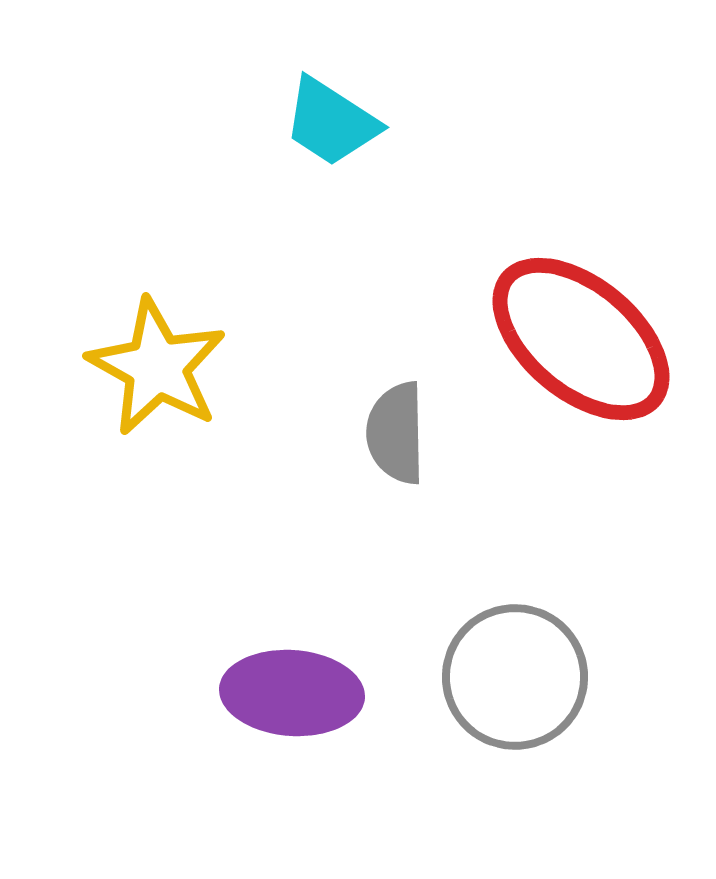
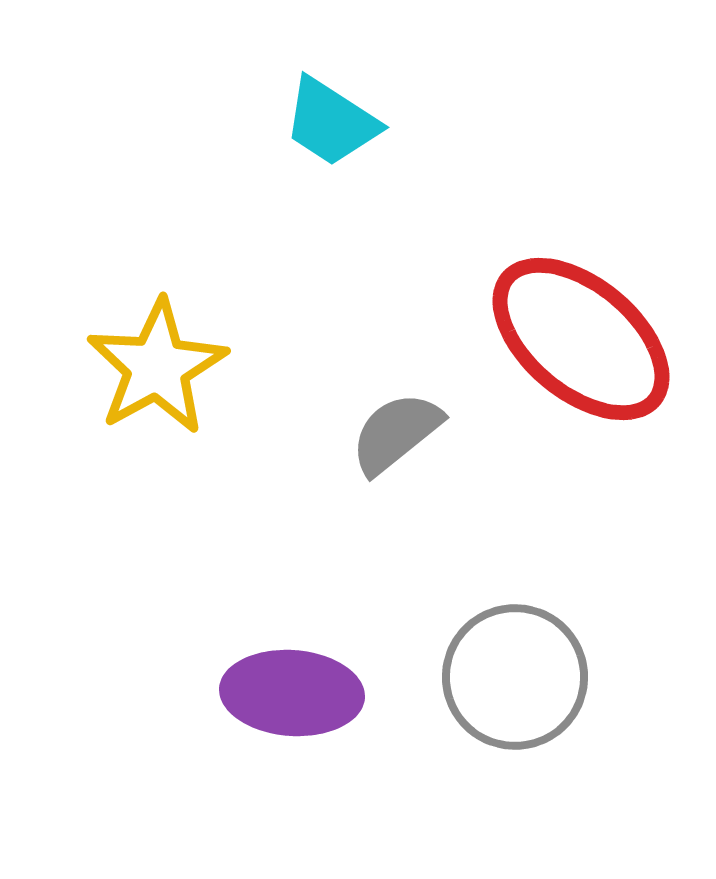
yellow star: rotated 14 degrees clockwise
gray semicircle: rotated 52 degrees clockwise
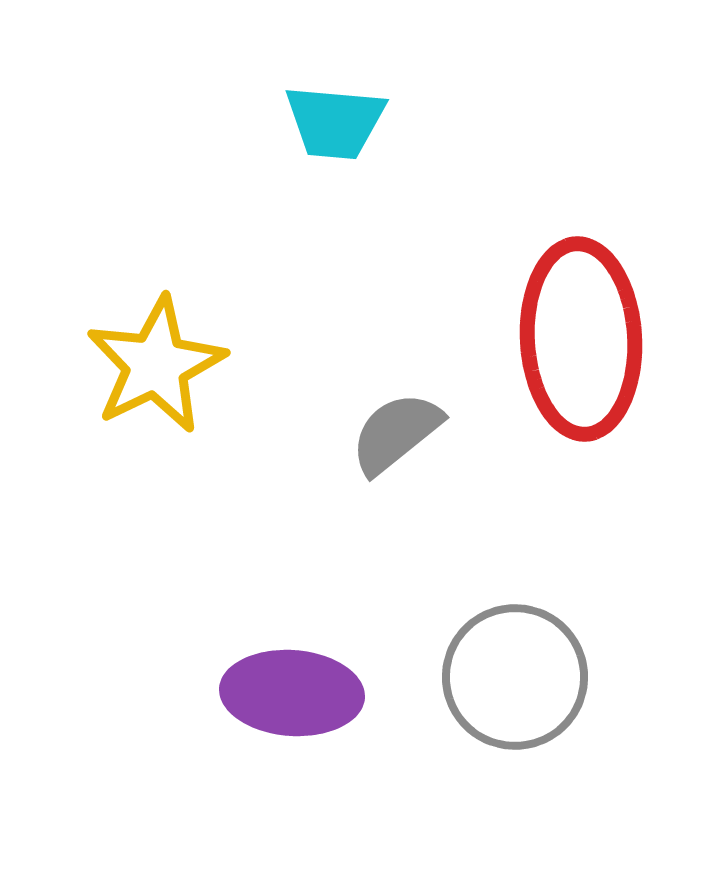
cyan trapezoid: moved 4 px right; rotated 28 degrees counterclockwise
red ellipse: rotated 47 degrees clockwise
yellow star: moved 1 px left, 2 px up; rotated 3 degrees clockwise
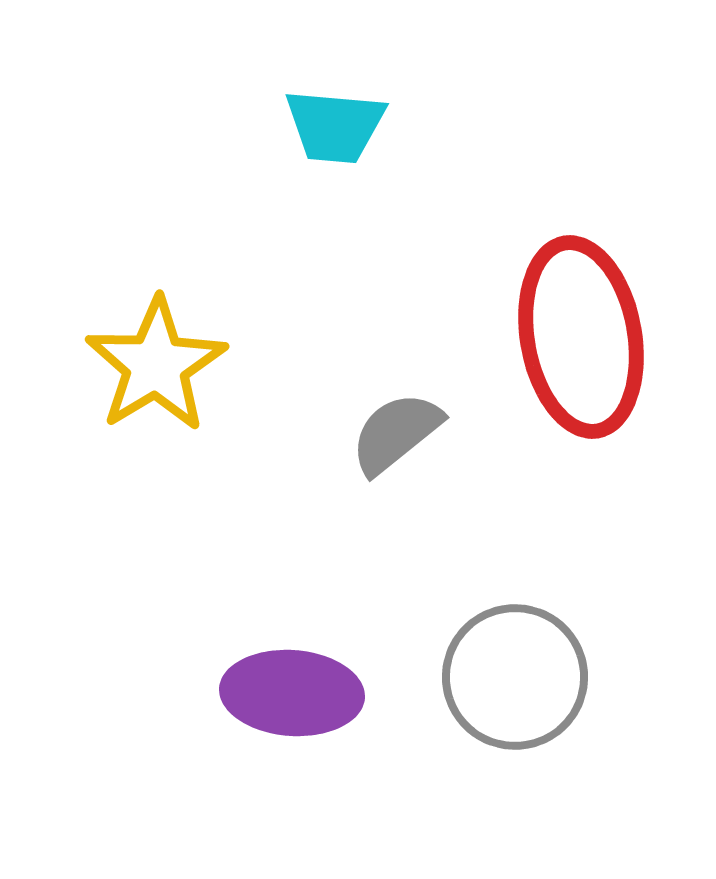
cyan trapezoid: moved 4 px down
red ellipse: moved 2 px up; rotated 7 degrees counterclockwise
yellow star: rotated 5 degrees counterclockwise
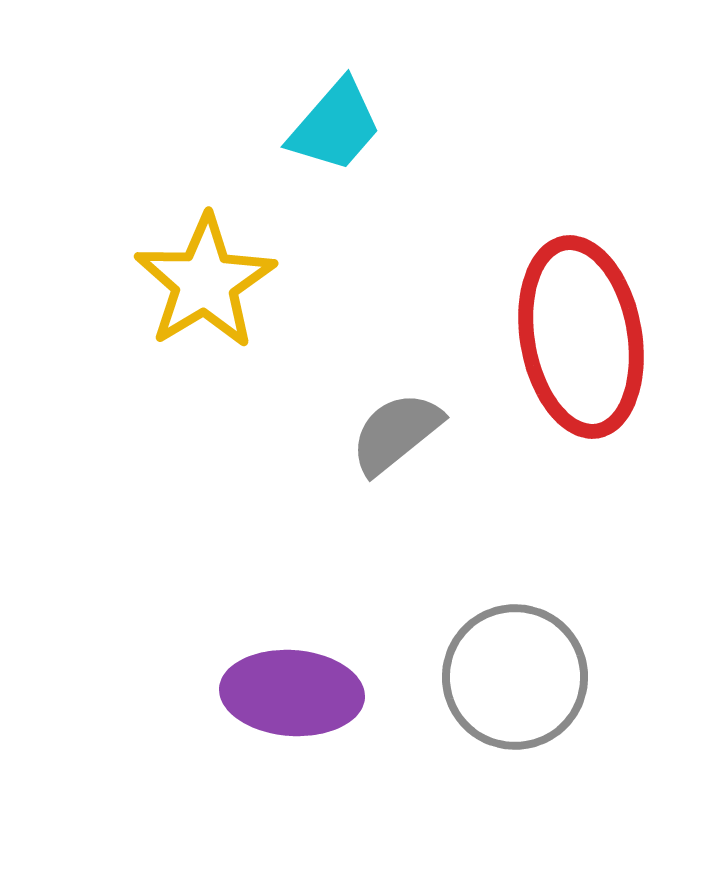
cyan trapezoid: rotated 54 degrees counterclockwise
yellow star: moved 49 px right, 83 px up
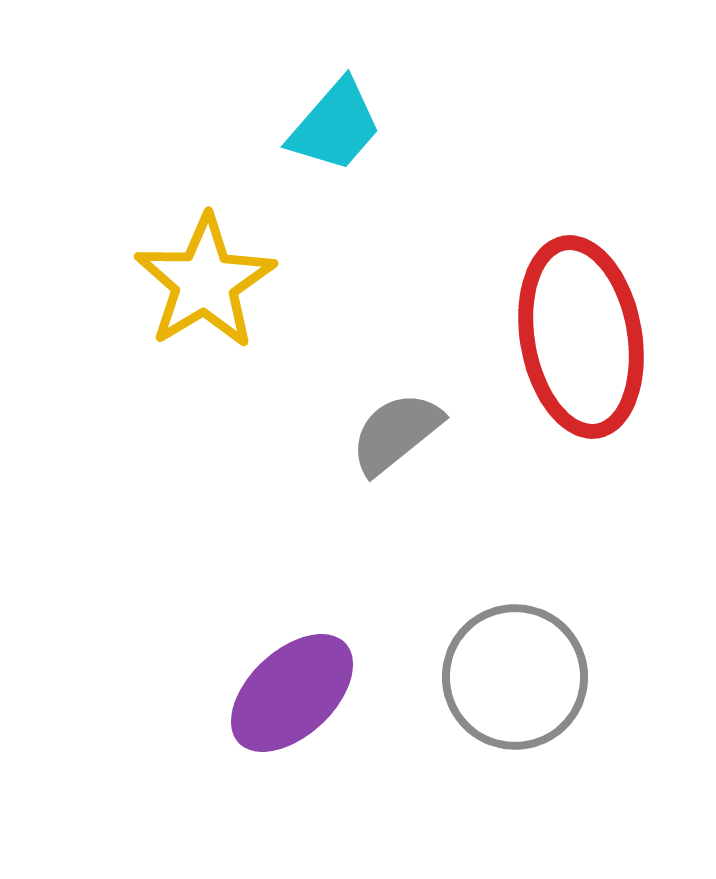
purple ellipse: rotated 47 degrees counterclockwise
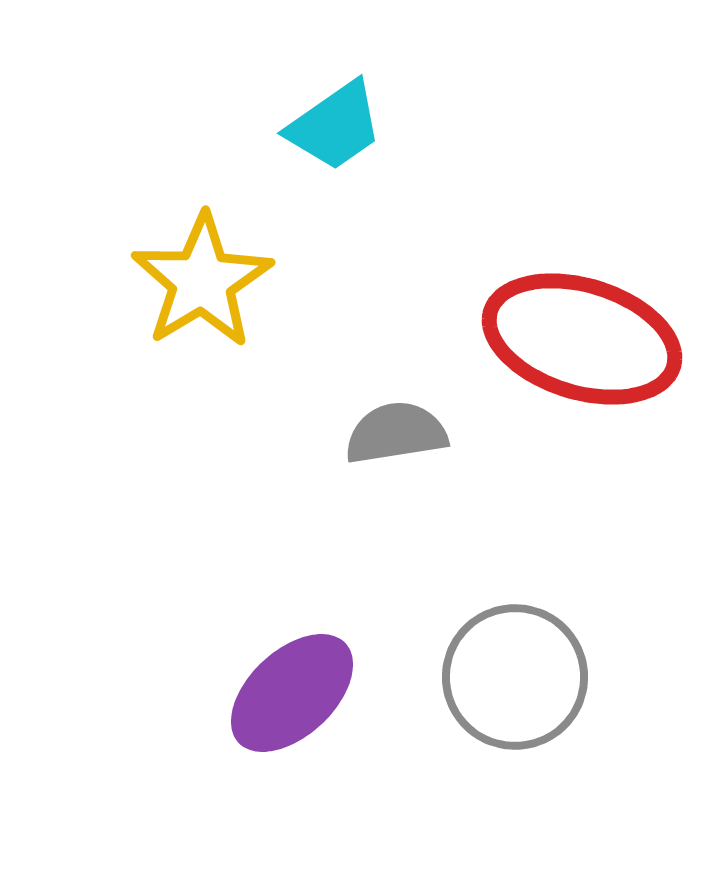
cyan trapezoid: rotated 14 degrees clockwise
yellow star: moved 3 px left, 1 px up
red ellipse: moved 1 px right, 2 px down; rotated 63 degrees counterclockwise
gray semicircle: rotated 30 degrees clockwise
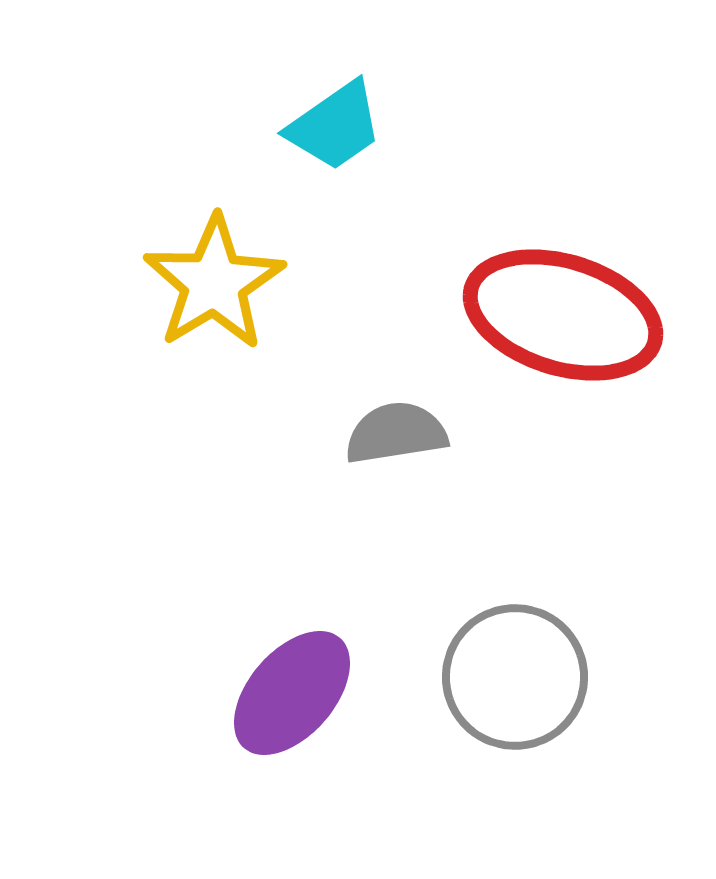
yellow star: moved 12 px right, 2 px down
red ellipse: moved 19 px left, 24 px up
purple ellipse: rotated 6 degrees counterclockwise
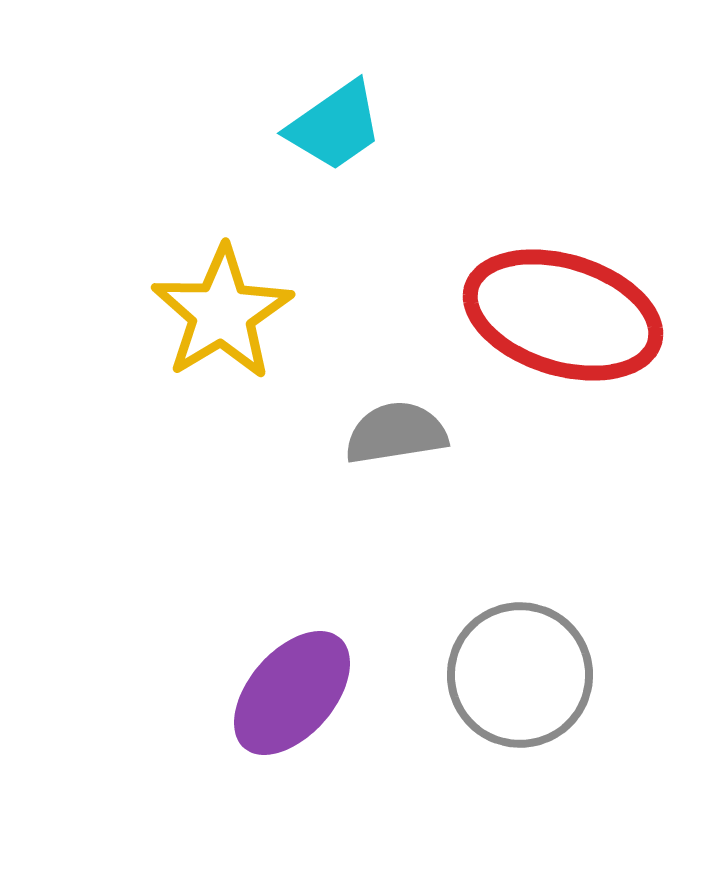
yellow star: moved 8 px right, 30 px down
gray circle: moved 5 px right, 2 px up
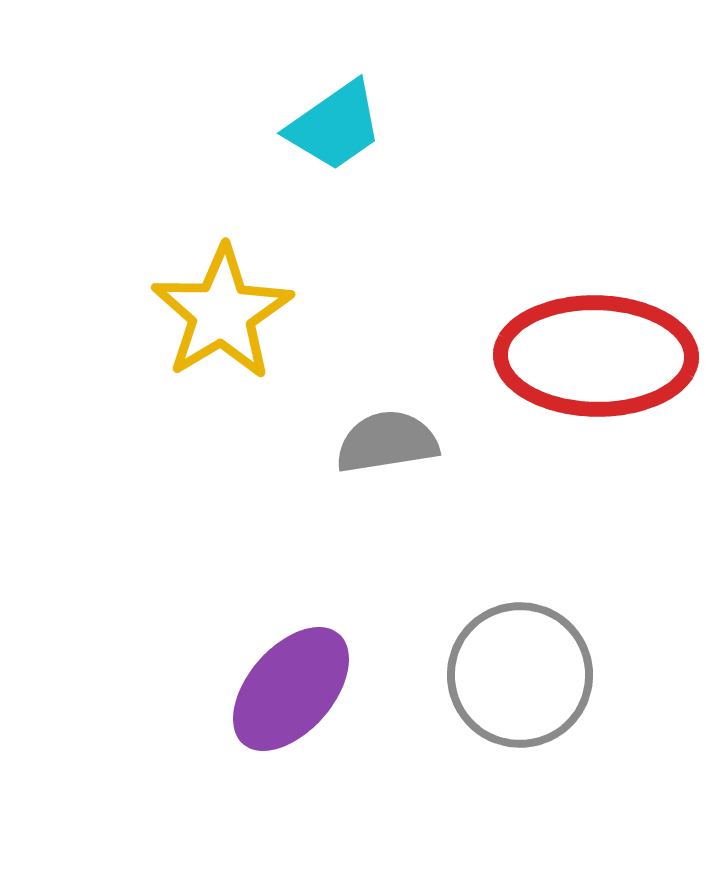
red ellipse: moved 33 px right, 41 px down; rotated 16 degrees counterclockwise
gray semicircle: moved 9 px left, 9 px down
purple ellipse: moved 1 px left, 4 px up
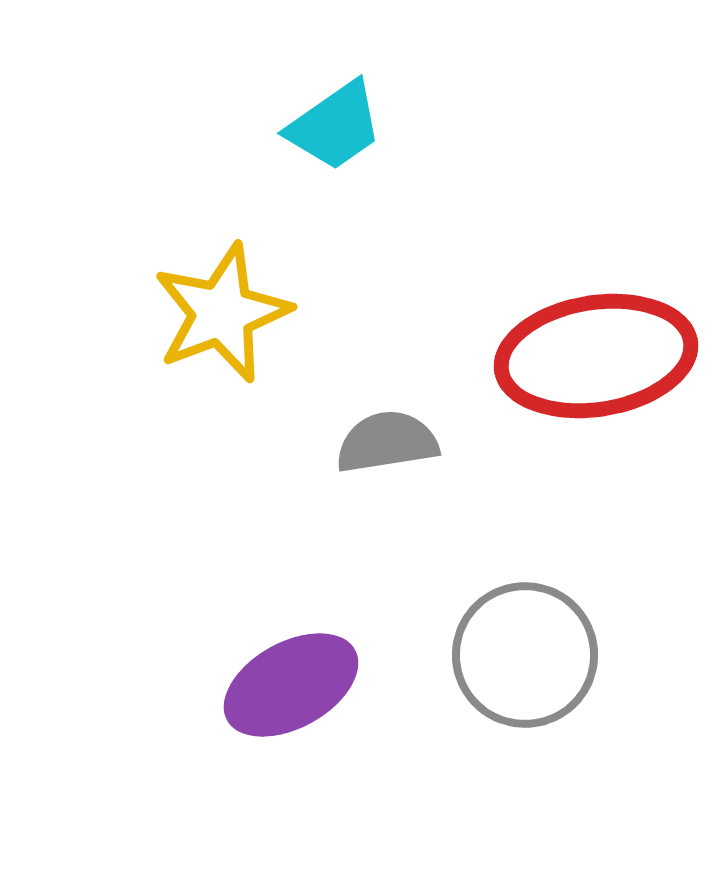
yellow star: rotated 10 degrees clockwise
red ellipse: rotated 10 degrees counterclockwise
gray circle: moved 5 px right, 20 px up
purple ellipse: moved 4 px up; rotated 20 degrees clockwise
